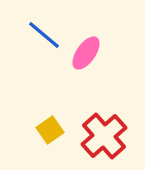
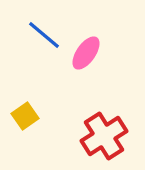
yellow square: moved 25 px left, 14 px up
red cross: rotated 9 degrees clockwise
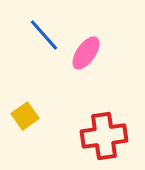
blue line: rotated 9 degrees clockwise
red cross: rotated 24 degrees clockwise
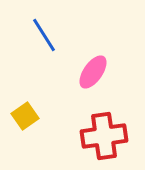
blue line: rotated 9 degrees clockwise
pink ellipse: moved 7 px right, 19 px down
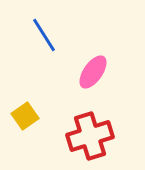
red cross: moved 14 px left; rotated 9 degrees counterclockwise
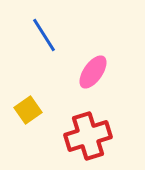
yellow square: moved 3 px right, 6 px up
red cross: moved 2 px left
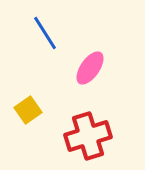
blue line: moved 1 px right, 2 px up
pink ellipse: moved 3 px left, 4 px up
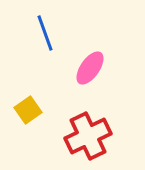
blue line: rotated 12 degrees clockwise
red cross: rotated 9 degrees counterclockwise
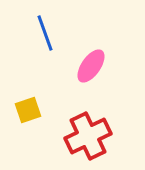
pink ellipse: moved 1 px right, 2 px up
yellow square: rotated 16 degrees clockwise
